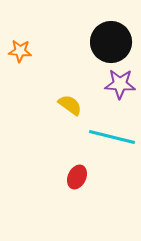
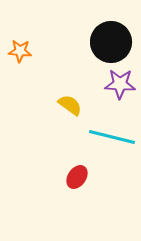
red ellipse: rotated 10 degrees clockwise
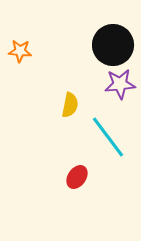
black circle: moved 2 px right, 3 px down
purple star: rotated 8 degrees counterclockwise
yellow semicircle: rotated 65 degrees clockwise
cyan line: moved 4 px left; rotated 39 degrees clockwise
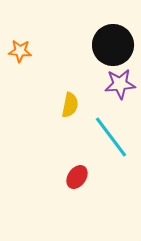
cyan line: moved 3 px right
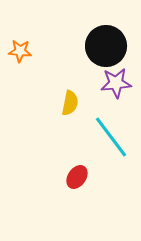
black circle: moved 7 px left, 1 px down
purple star: moved 4 px left, 1 px up
yellow semicircle: moved 2 px up
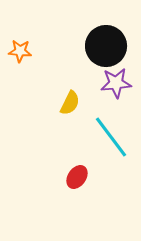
yellow semicircle: rotated 15 degrees clockwise
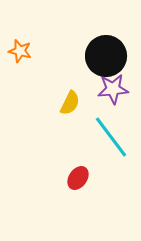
black circle: moved 10 px down
orange star: rotated 10 degrees clockwise
purple star: moved 3 px left, 6 px down
red ellipse: moved 1 px right, 1 px down
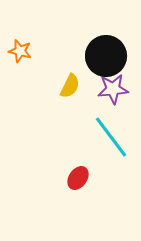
yellow semicircle: moved 17 px up
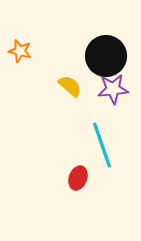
yellow semicircle: rotated 75 degrees counterclockwise
cyan line: moved 9 px left, 8 px down; rotated 18 degrees clockwise
red ellipse: rotated 15 degrees counterclockwise
